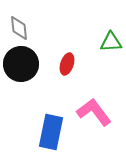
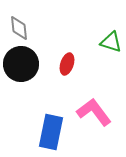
green triangle: rotated 20 degrees clockwise
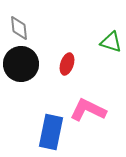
pink L-shape: moved 6 px left, 2 px up; rotated 27 degrees counterclockwise
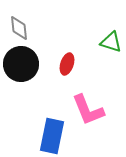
pink L-shape: rotated 138 degrees counterclockwise
blue rectangle: moved 1 px right, 4 px down
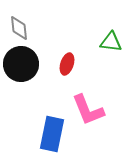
green triangle: rotated 10 degrees counterclockwise
blue rectangle: moved 2 px up
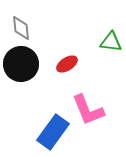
gray diamond: moved 2 px right
red ellipse: rotated 40 degrees clockwise
blue rectangle: moved 1 px right, 2 px up; rotated 24 degrees clockwise
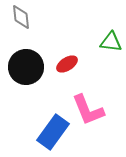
gray diamond: moved 11 px up
black circle: moved 5 px right, 3 px down
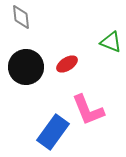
green triangle: rotated 15 degrees clockwise
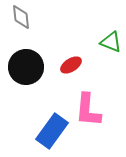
red ellipse: moved 4 px right, 1 px down
pink L-shape: rotated 27 degrees clockwise
blue rectangle: moved 1 px left, 1 px up
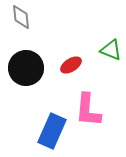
green triangle: moved 8 px down
black circle: moved 1 px down
blue rectangle: rotated 12 degrees counterclockwise
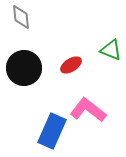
black circle: moved 2 px left
pink L-shape: rotated 123 degrees clockwise
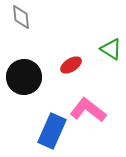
green triangle: moved 1 px up; rotated 10 degrees clockwise
black circle: moved 9 px down
